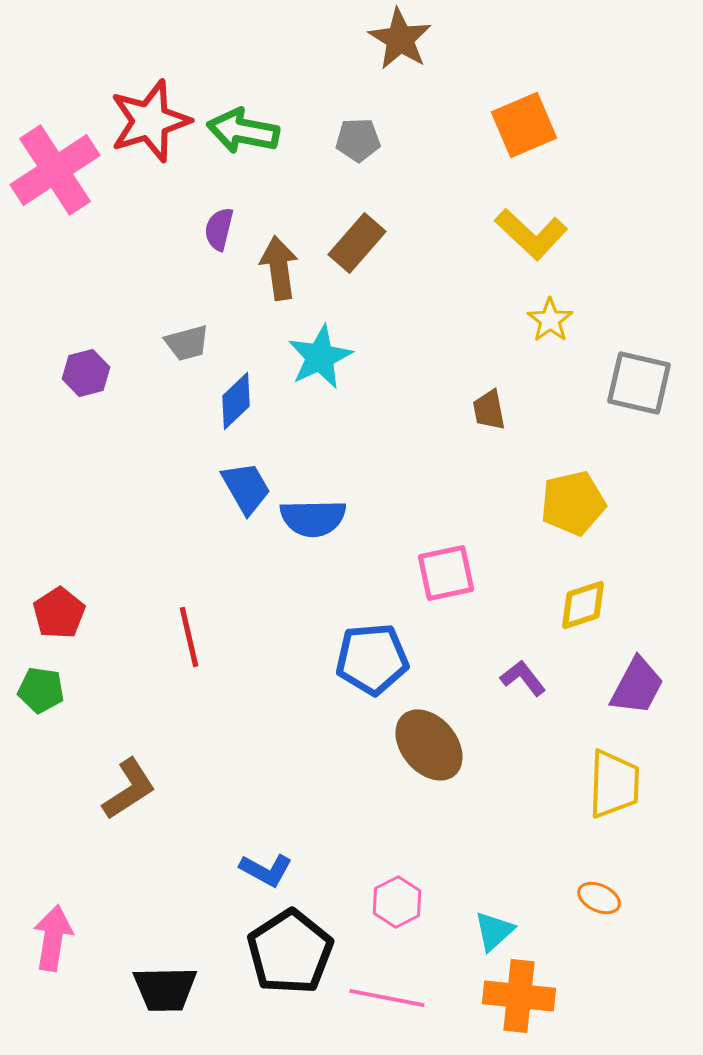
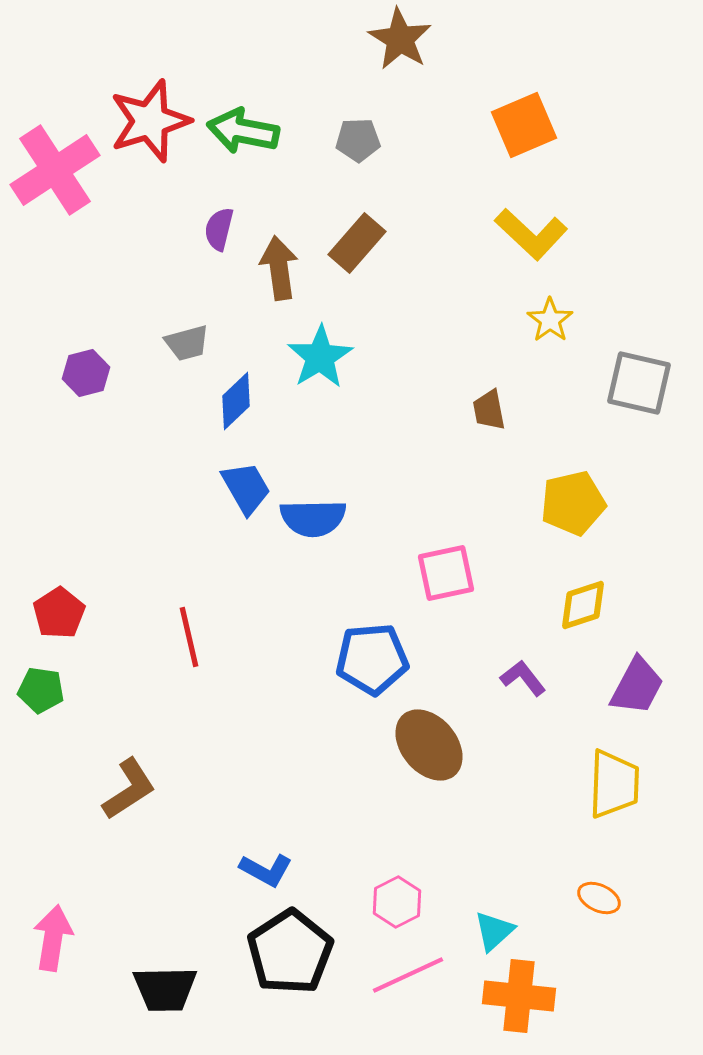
cyan star: rotated 6 degrees counterclockwise
pink line: moved 21 px right, 23 px up; rotated 36 degrees counterclockwise
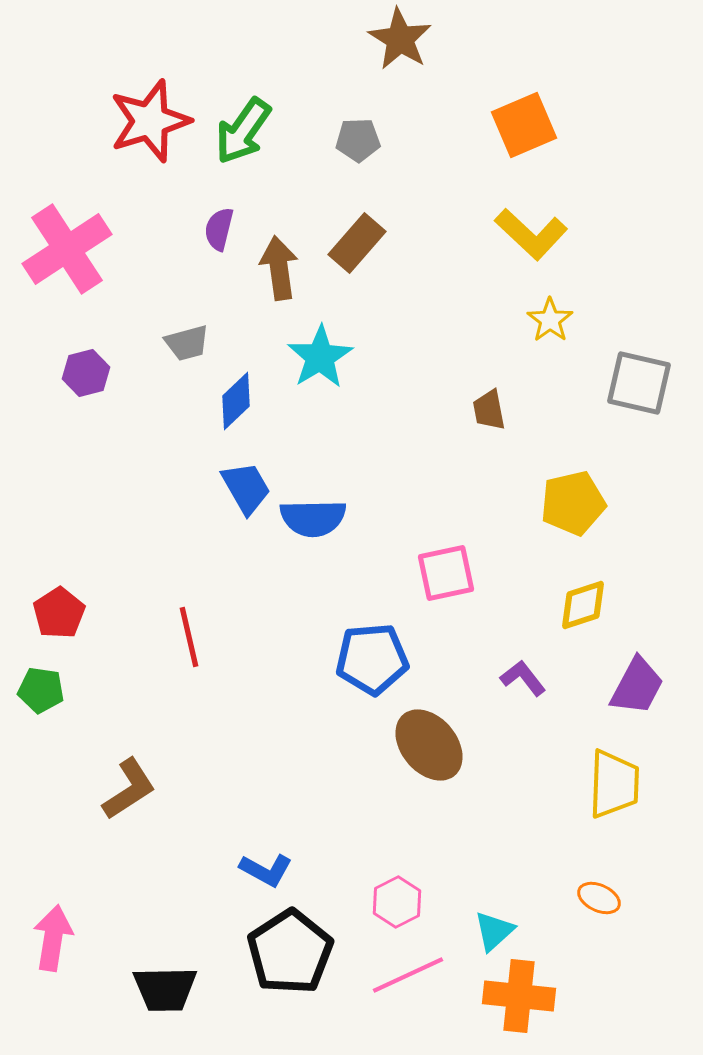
green arrow: rotated 66 degrees counterclockwise
pink cross: moved 12 px right, 79 px down
